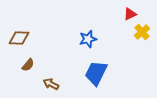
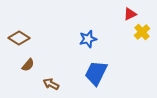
brown diamond: rotated 30 degrees clockwise
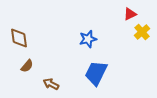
brown diamond: rotated 50 degrees clockwise
brown semicircle: moved 1 px left, 1 px down
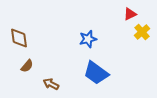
blue trapezoid: rotated 80 degrees counterclockwise
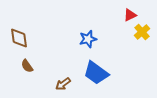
red triangle: moved 1 px down
brown semicircle: rotated 104 degrees clockwise
brown arrow: moved 12 px right; rotated 63 degrees counterclockwise
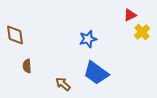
brown diamond: moved 4 px left, 3 px up
brown semicircle: rotated 32 degrees clockwise
brown arrow: rotated 77 degrees clockwise
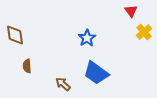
red triangle: moved 1 px right, 4 px up; rotated 40 degrees counterclockwise
yellow cross: moved 2 px right
blue star: moved 1 px left, 1 px up; rotated 18 degrees counterclockwise
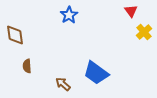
blue star: moved 18 px left, 23 px up
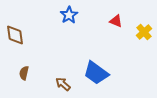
red triangle: moved 15 px left, 10 px down; rotated 32 degrees counterclockwise
brown semicircle: moved 3 px left, 7 px down; rotated 16 degrees clockwise
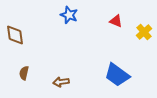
blue star: rotated 18 degrees counterclockwise
blue trapezoid: moved 21 px right, 2 px down
brown arrow: moved 2 px left, 2 px up; rotated 49 degrees counterclockwise
